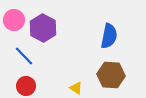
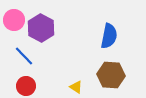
purple hexagon: moved 2 px left
yellow triangle: moved 1 px up
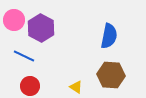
blue line: rotated 20 degrees counterclockwise
red circle: moved 4 px right
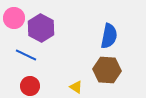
pink circle: moved 2 px up
blue line: moved 2 px right, 1 px up
brown hexagon: moved 4 px left, 5 px up
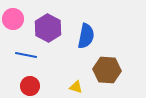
pink circle: moved 1 px left, 1 px down
purple hexagon: moved 7 px right
blue semicircle: moved 23 px left
blue line: rotated 15 degrees counterclockwise
yellow triangle: rotated 16 degrees counterclockwise
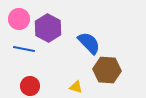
pink circle: moved 6 px right
blue semicircle: moved 3 px right, 7 px down; rotated 55 degrees counterclockwise
blue line: moved 2 px left, 6 px up
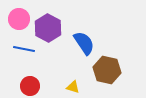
blue semicircle: moved 5 px left; rotated 10 degrees clockwise
brown hexagon: rotated 8 degrees clockwise
yellow triangle: moved 3 px left
